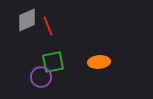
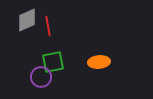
red line: rotated 12 degrees clockwise
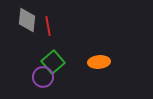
gray diamond: rotated 60 degrees counterclockwise
green square: rotated 30 degrees counterclockwise
purple circle: moved 2 px right
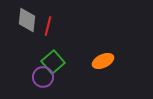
red line: rotated 24 degrees clockwise
orange ellipse: moved 4 px right, 1 px up; rotated 20 degrees counterclockwise
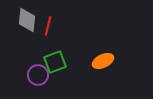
green square: moved 2 px right; rotated 20 degrees clockwise
purple circle: moved 5 px left, 2 px up
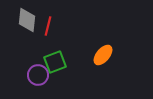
orange ellipse: moved 6 px up; rotated 25 degrees counterclockwise
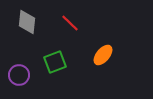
gray diamond: moved 2 px down
red line: moved 22 px right, 3 px up; rotated 60 degrees counterclockwise
purple circle: moved 19 px left
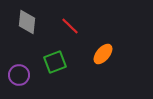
red line: moved 3 px down
orange ellipse: moved 1 px up
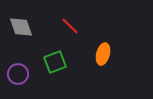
gray diamond: moved 6 px left, 5 px down; rotated 25 degrees counterclockwise
orange ellipse: rotated 25 degrees counterclockwise
purple circle: moved 1 px left, 1 px up
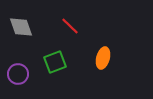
orange ellipse: moved 4 px down
